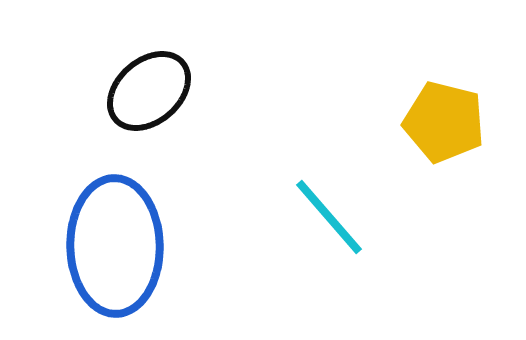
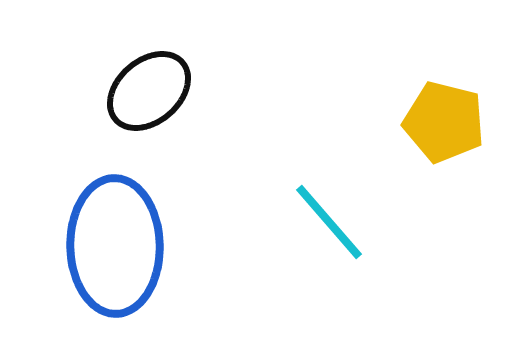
cyan line: moved 5 px down
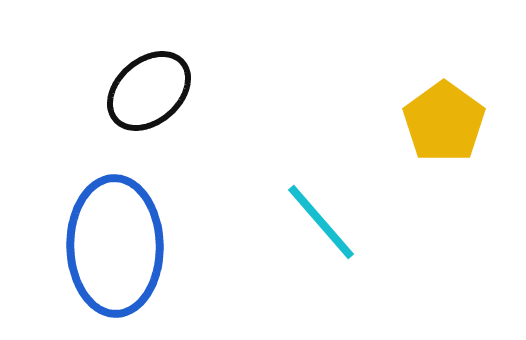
yellow pentagon: rotated 22 degrees clockwise
cyan line: moved 8 px left
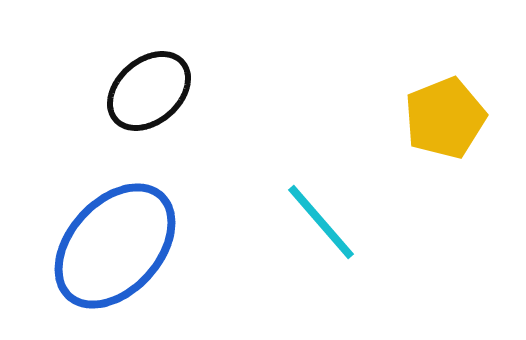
yellow pentagon: moved 1 px right, 4 px up; rotated 14 degrees clockwise
blue ellipse: rotated 43 degrees clockwise
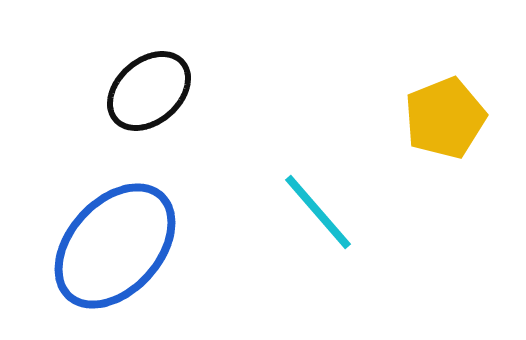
cyan line: moved 3 px left, 10 px up
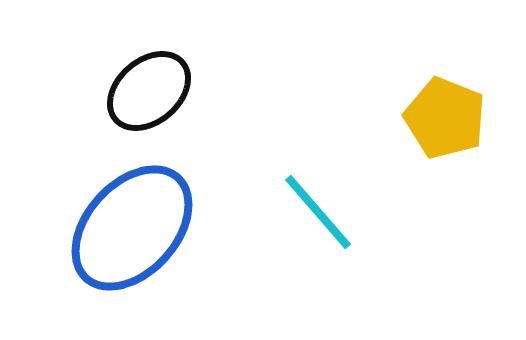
yellow pentagon: rotated 28 degrees counterclockwise
blue ellipse: moved 17 px right, 18 px up
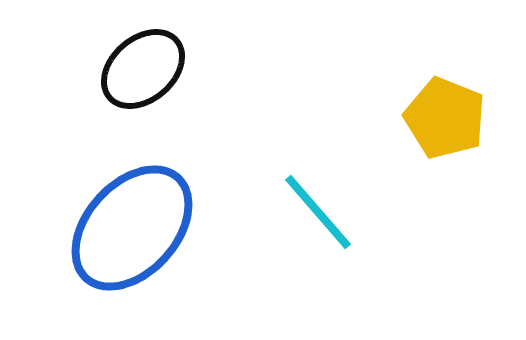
black ellipse: moved 6 px left, 22 px up
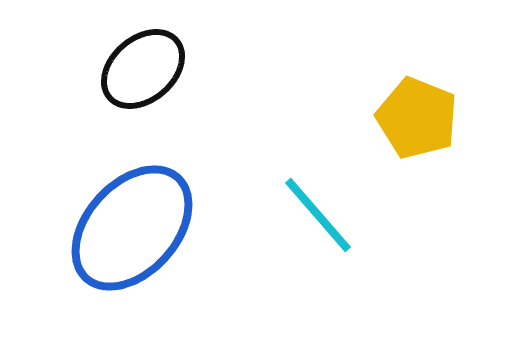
yellow pentagon: moved 28 px left
cyan line: moved 3 px down
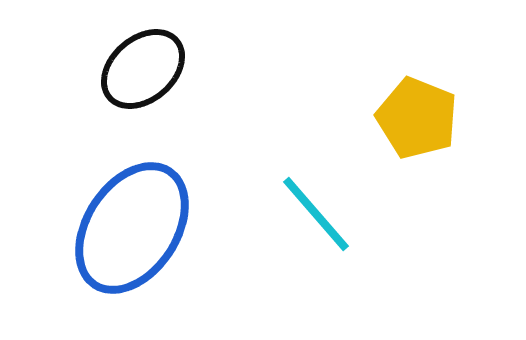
cyan line: moved 2 px left, 1 px up
blue ellipse: rotated 9 degrees counterclockwise
